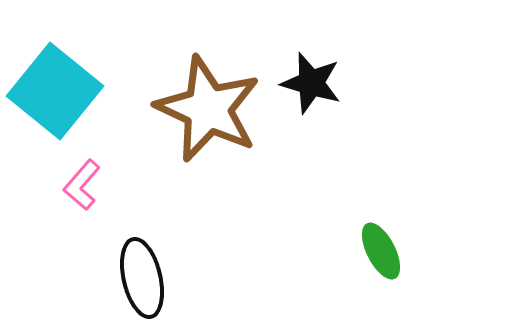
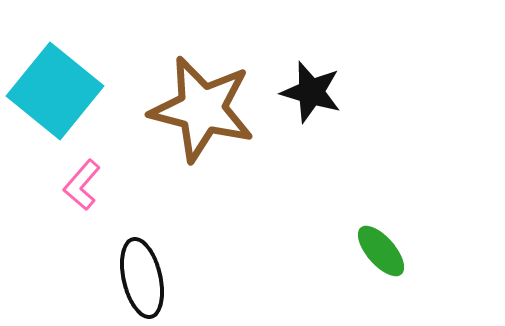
black star: moved 9 px down
brown star: moved 6 px left; rotated 11 degrees counterclockwise
green ellipse: rotated 14 degrees counterclockwise
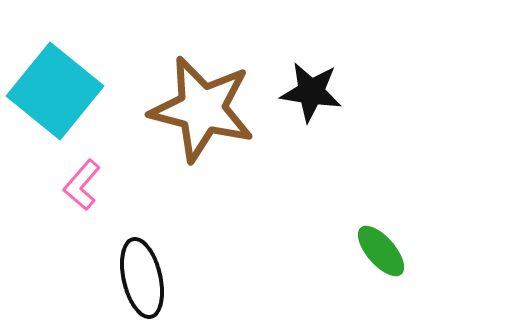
black star: rotated 8 degrees counterclockwise
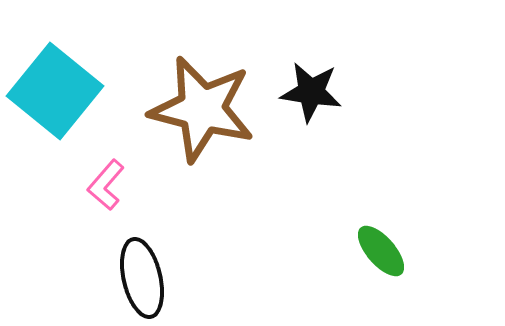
pink L-shape: moved 24 px right
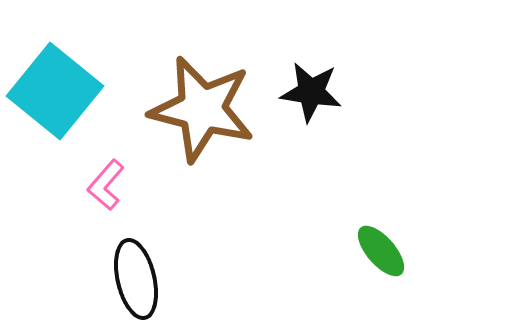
black ellipse: moved 6 px left, 1 px down
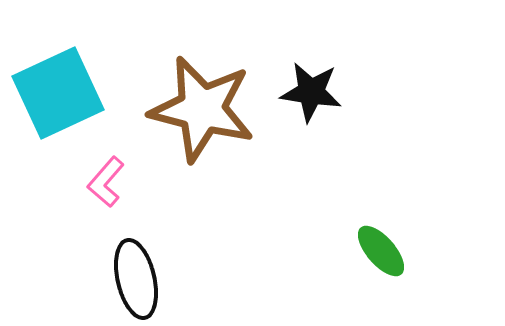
cyan square: moved 3 px right, 2 px down; rotated 26 degrees clockwise
pink L-shape: moved 3 px up
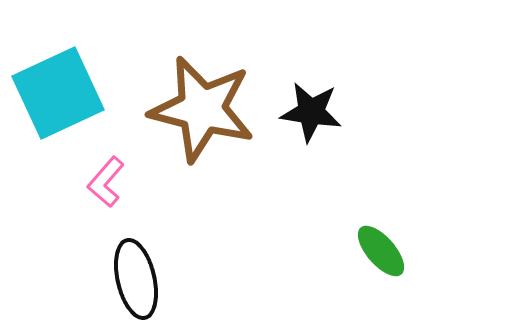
black star: moved 20 px down
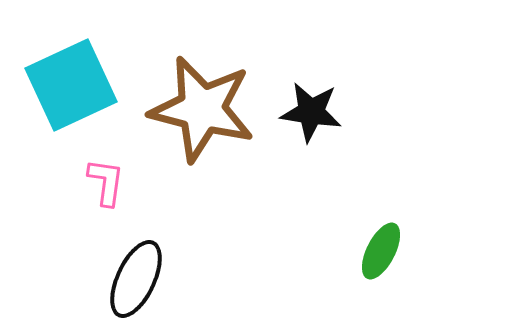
cyan square: moved 13 px right, 8 px up
pink L-shape: rotated 147 degrees clockwise
green ellipse: rotated 68 degrees clockwise
black ellipse: rotated 38 degrees clockwise
